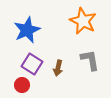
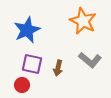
gray L-shape: rotated 140 degrees clockwise
purple square: rotated 20 degrees counterclockwise
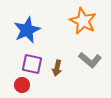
brown arrow: moved 1 px left
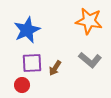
orange star: moved 6 px right; rotated 16 degrees counterclockwise
purple square: moved 1 px up; rotated 15 degrees counterclockwise
brown arrow: moved 2 px left; rotated 21 degrees clockwise
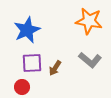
red circle: moved 2 px down
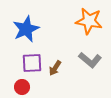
blue star: moved 1 px left, 1 px up
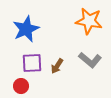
brown arrow: moved 2 px right, 2 px up
red circle: moved 1 px left, 1 px up
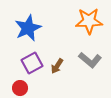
orange star: rotated 12 degrees counterclockwise
blue star: moved 2 px right, 1 px up
purple square: rotated 25 degrees counterclockwise
red circle: moved 1 px left, 2 px down
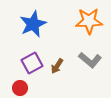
blue star: moved 5 px right, 4 px up
